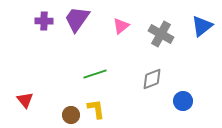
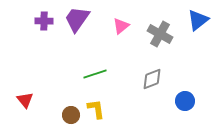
blue triangle: moved 4 px left, 6 px up
gray cross: moved 1 px left
blue circle: moved 2 px right
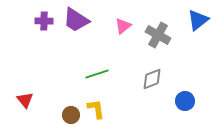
purple trapezoid: moved 1 px left, 1 px down; rotated 92 degrees counterclockwise
pink triangle: moved 2 px right
gray cross: moved 2 px left, 1 px down
green line: moved 2 px right
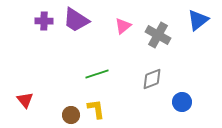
blue circle: moved 3 px left, 1 px down
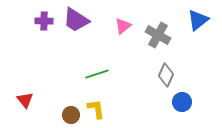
gray diamond: moved 14 px right, 4 px up; rotated 45 degrees counterclockwise
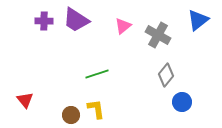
gray diamond: rotated 15 degrees clockwise
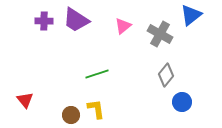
blue triangle: moved 7 px left, 5 px up
gray cross: moved 2 px right, 1 px up
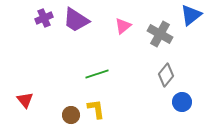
purple cross: moved 3 px up; rotated 24 degrees counterclockwise
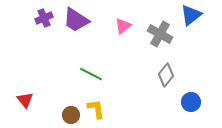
green line: moved 6 px left; rotated 45 degrees clockwise
blue circle: moved 9 px right
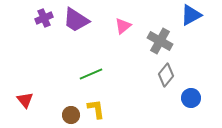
blue triangle: rotated 10 degrees clockwise
gray cross: moved 7 px down
green line: rotated 50 degrees counterclockwise
blue circle: moved 4 px up
